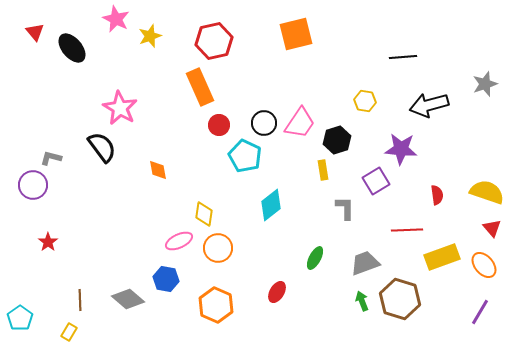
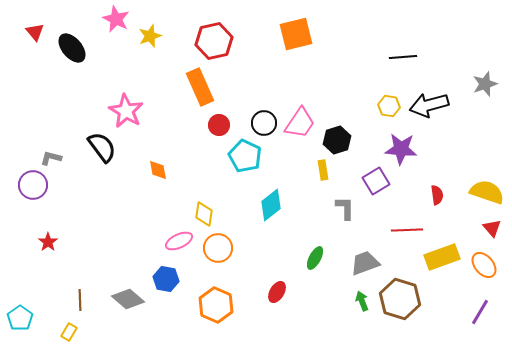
yellow hexagon at (365, 101): moved 24 px right, 5 px down
pink star at (120, 108): moved 6 px right, 3 px down
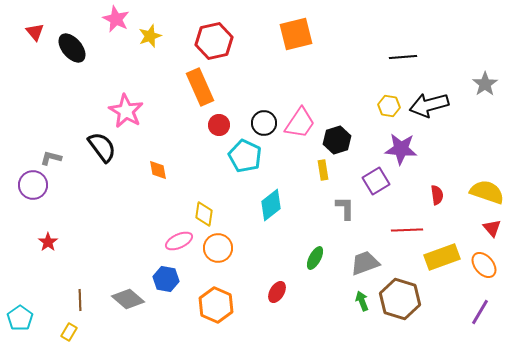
gray star at (485, 84): rotated 15 degrees counterclockwise
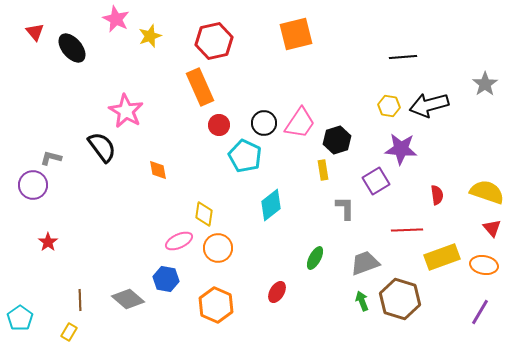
orange ellipse at (484, 265): rotated 40 degrees counterclockwise
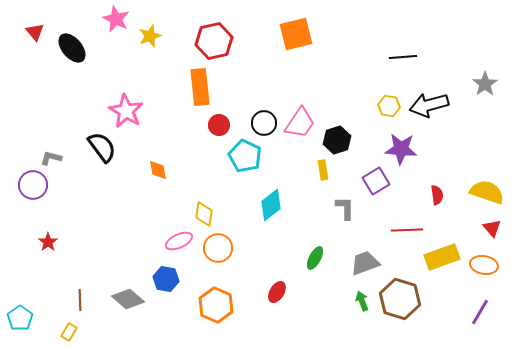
orange rectangle at (200, 87): rotated 18 degrees clockwise
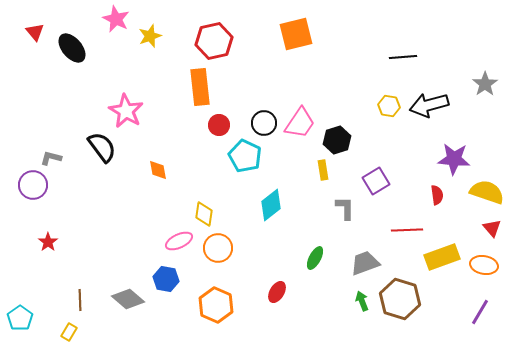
purple star at (401, 149): moved 53 px right, 10 px down
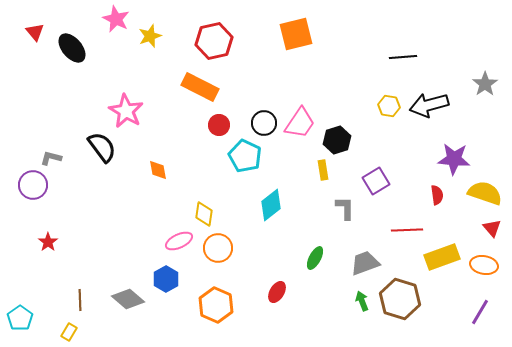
orange rectangle at (200, 87): rotated 57 degrees counterclockwise
yellow semicircle at (487, 192): moved 2 px left, 1 px down
blue hexagon at (166, 279): rotated 20 degrees clockwise
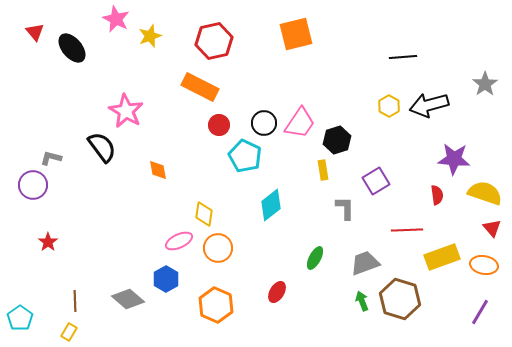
yellow hexagon at (389, 106): rotated 20 degrees clockwise
brown line at (80, 300): moved 5 px left, 1 px down
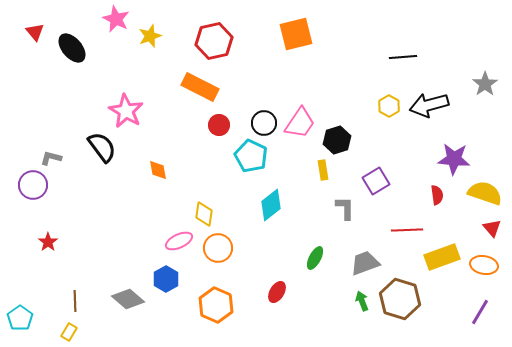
cyan pentagon at (245, 156): moved 6 px right
